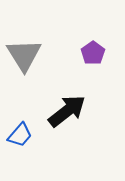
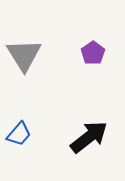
black arrow: moved 22 px right, 26 px down
blue trapezoid: moved 1 px left, 1 px up
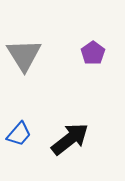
black arrow: moved 19 px left, 2 px down
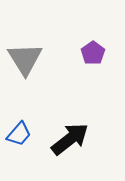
gray triangle: moved 1 px right, 4 px down
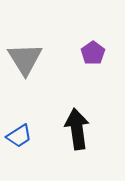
blue trapezoid: moved 2 px down; rotated 16 degrees clockwise
black arrow: moved 7 px right, 10 px up; rotated 60 degrees counterclockwise
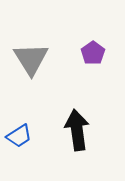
gray triangle: moved 6 px right
black arrow: moved 1 px down
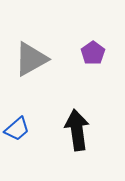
gray triangle: rotated 33 degrees clockwise
blue trapezoid: moved 2 px left, 7 px up; rotated 8 degrees counterclockwise
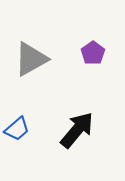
black arrow: rotated 48 degrees clockwise
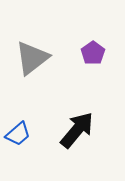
gray triangle: moved 1 px right, 1 px up; rotated 9 degrees counterclockwise
blue trapezoid: moved 1 px right, 5 px down
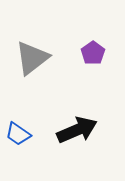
black arrow: rotated 27 degrees clockwise
blue trapezoid: rotated 76 degrees clockwise
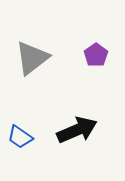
purple pentagon: moved 3 px right, 2 px down
blue trapezoid: moved 2 px right, 3 px down
